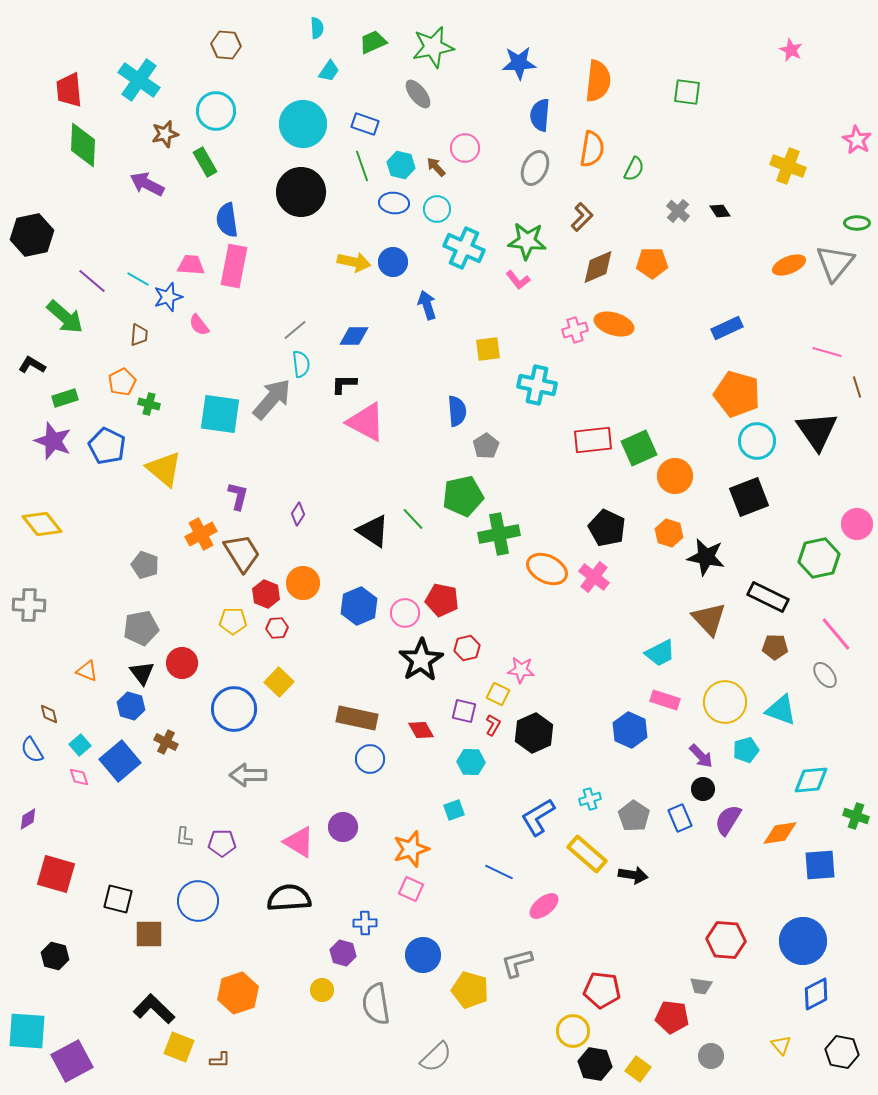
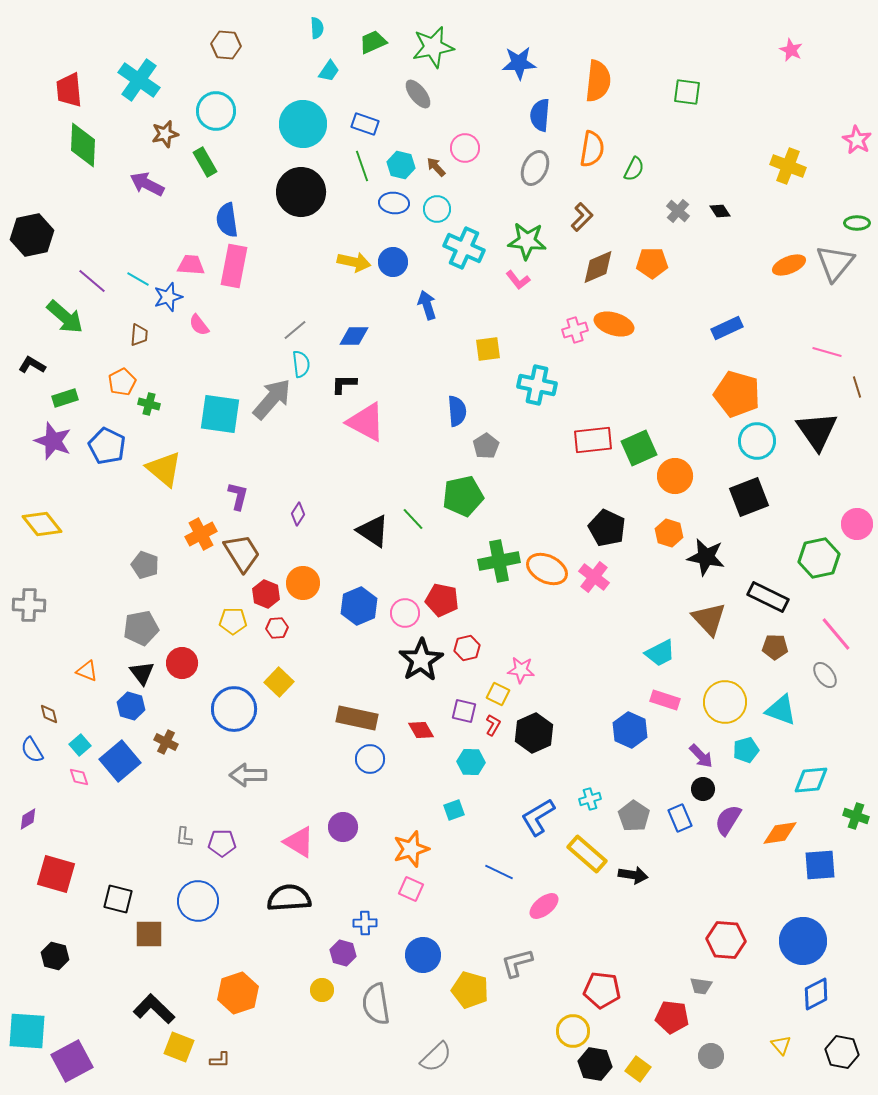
green cross at (499, 534): moved 27 px down
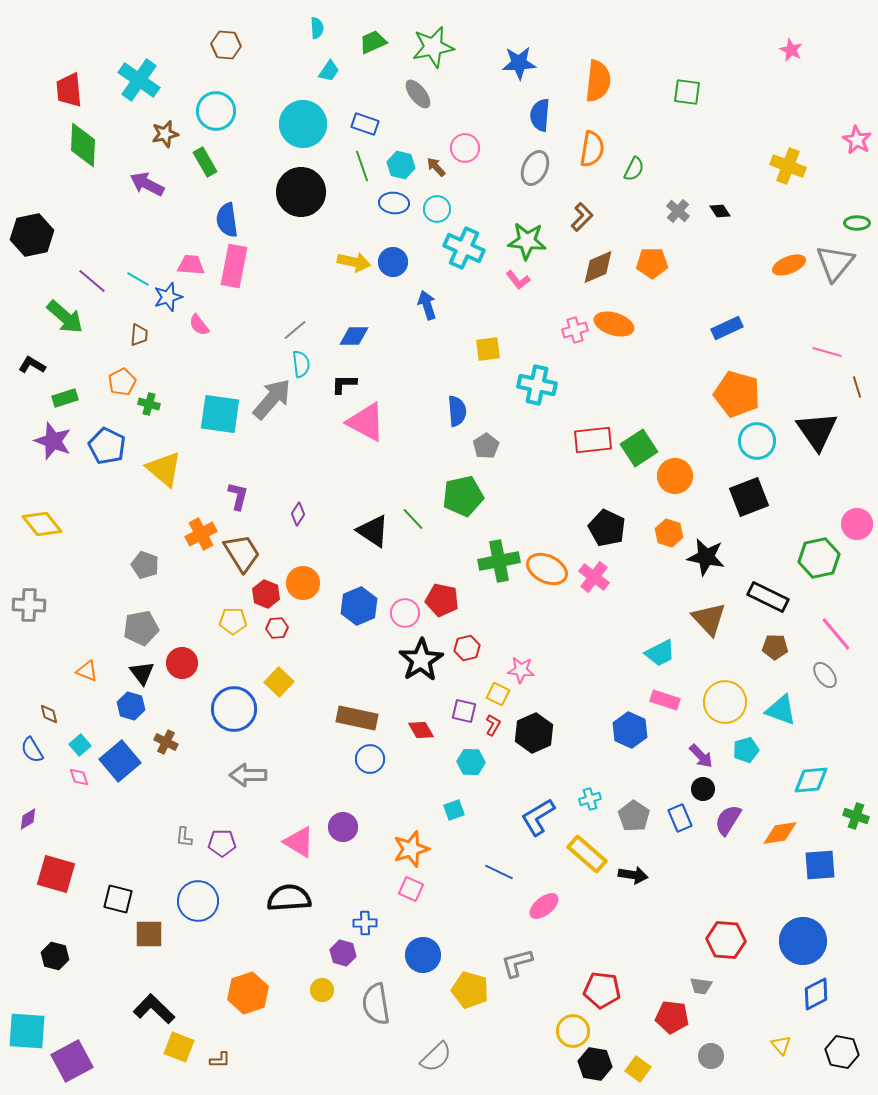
green square at (639, 448): rotated 9 degrees counterclockwise
orange hexagon at (238, 993): moved 10 px right
